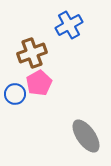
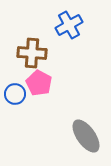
brown cross: rotated 24 degrees clockwise
pink pentagon: rotated 15 degrees counterclockwise
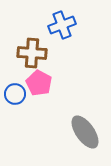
blue cross: moved 7 px left; rotated 8 degrees clockwise
gray ellipse: moved 1 px left, 4 px up
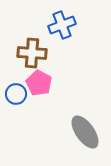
blue circle: moved 1 px right
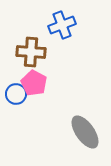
brown cross: moved 1 px left, 1 px up
pink pentagon: moved 5 px left
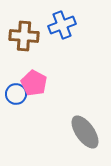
brown cross: moved 7 px left, 16 px up
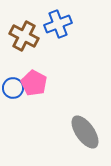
blue cross: moved 4 px left, 1 px up
brown cross: rotated 24 degrees clockwise
blue circle: moved 3 px left, 6 px up
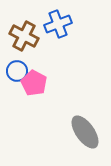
blue circle: moved 4 px right, 17 px up
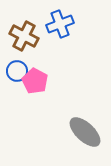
blue cross: moved 2 px right
pink pentagon: moved 1 px right, 2 px up
gray ellipse: rotated 12 degrees counterclockwise
